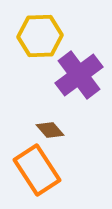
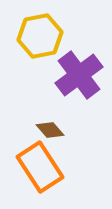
yellow hexagon: rotated 9 degrees counterclockwise
orange rectangle: moved 3 px right, 3 px up
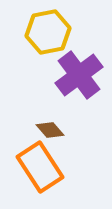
yellow hexagon: moved 8 px right, 4 px up
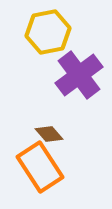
brown diamond: moved 1 px left, 4 px down
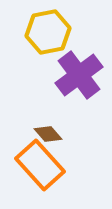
brown diamond: moved 1 px left
orange rectangle: moved 2 px up; rotated 9 degrees counterclockwise
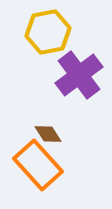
brown diamond: rotated 8 degrees clockwise
orange rectangle: moved 2 px left
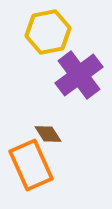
orange rectangle: moved 7 px left; rotated 18 degrees clockwise
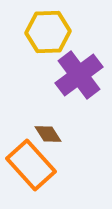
yellow hexagon: rotated 9 degrees clockwise
orange rectangle: rotated 18 degrees counterclockwise
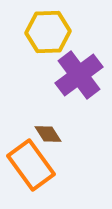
orange rectangle: rotated 6 degrees clockwise
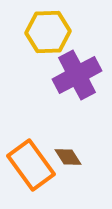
purple cross: moved 2 px left; rotated 9 degrees clockwise
brown diamond: moved 20 px right, 23 px down
